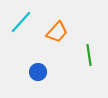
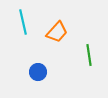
cyan line: moved 2 px right; rotated 55 degrees counterclockwise
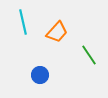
green line: rotated 25 degrees counterclockwise
blue circle: moved 2 px right, 3 px down
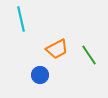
cyan line: moved 2 px left, 3 px up
orange trapezoid: moved 17 px down; rotated 20 degrees clockwise
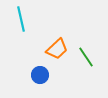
orange trapezoid: rotated 15 degrees counterclockwise
green line: moved 3 px left, 2 px down
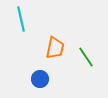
orange trapezoid: moved 2 px left, 1 px up; rotated 35 degrees counterclockwise
blue circle: moved 4 px down
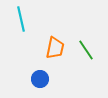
green line: moved 7 px up
